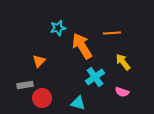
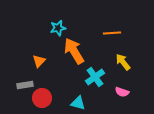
orange arrow: moved 8 px left, 5 px down
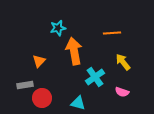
orange arrow: rotated 20 degrees clockwise
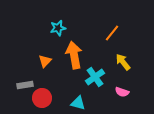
orange line: rotated 48 degrees counterclockwise
orange arrow: moved 4 px down
orange triangle: moved 6 px right
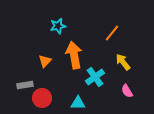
cyan star: moved 2 px up
pink semicircle: moved 5 px right, 1 px up; rotated 40 degrees clockwise
cyan triangle: rotated 14 degrees counterclockwise
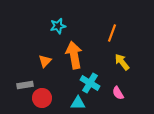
orange line: rotated 18 degrees counterclockwise
yellow arrow: moved 1 px left
cyan cross: moved 5 px left, 6 px down; rotated 24 degrees counterclockwise
pink semicircle: moved 9 px left, 2 px down
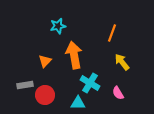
red circle: moved 3 px right, 3 px up
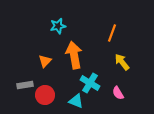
cyan triangle: moved 2 px left, 2 px up; rotated 21 degrees clockwise
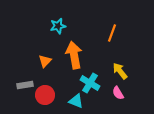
yellow arrow: moved 2 px left, 9 px down
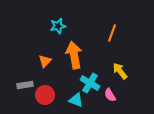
pink semicircle: moved 8 px left, 2 px down
cyan triangle: moved 1 px up
